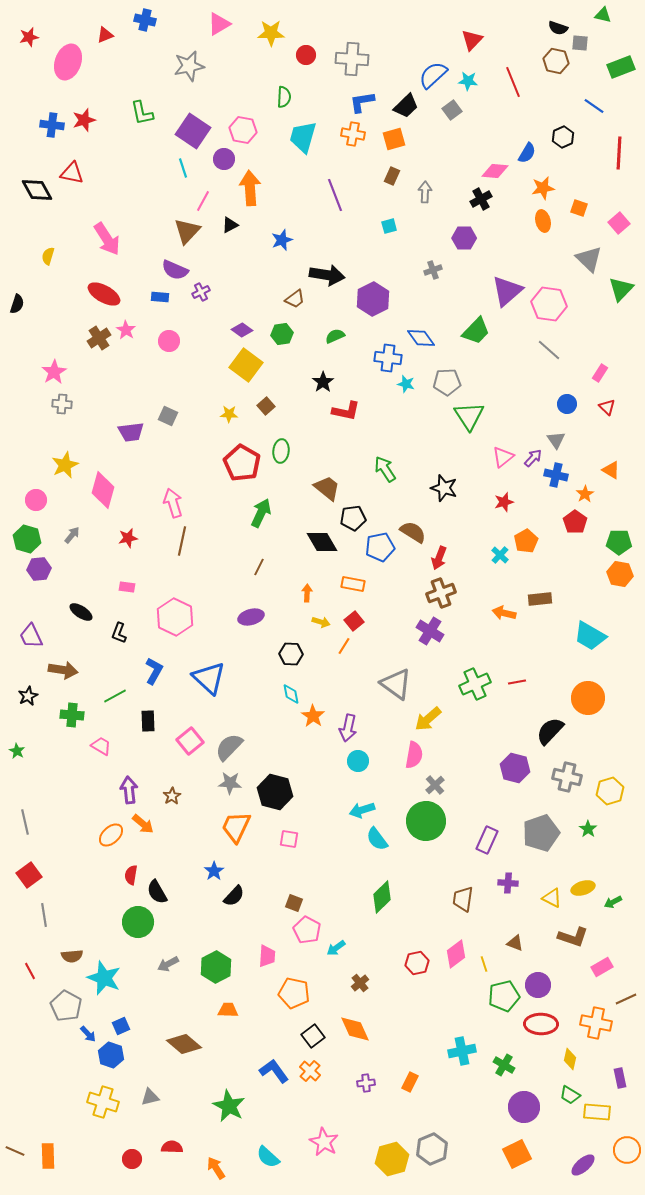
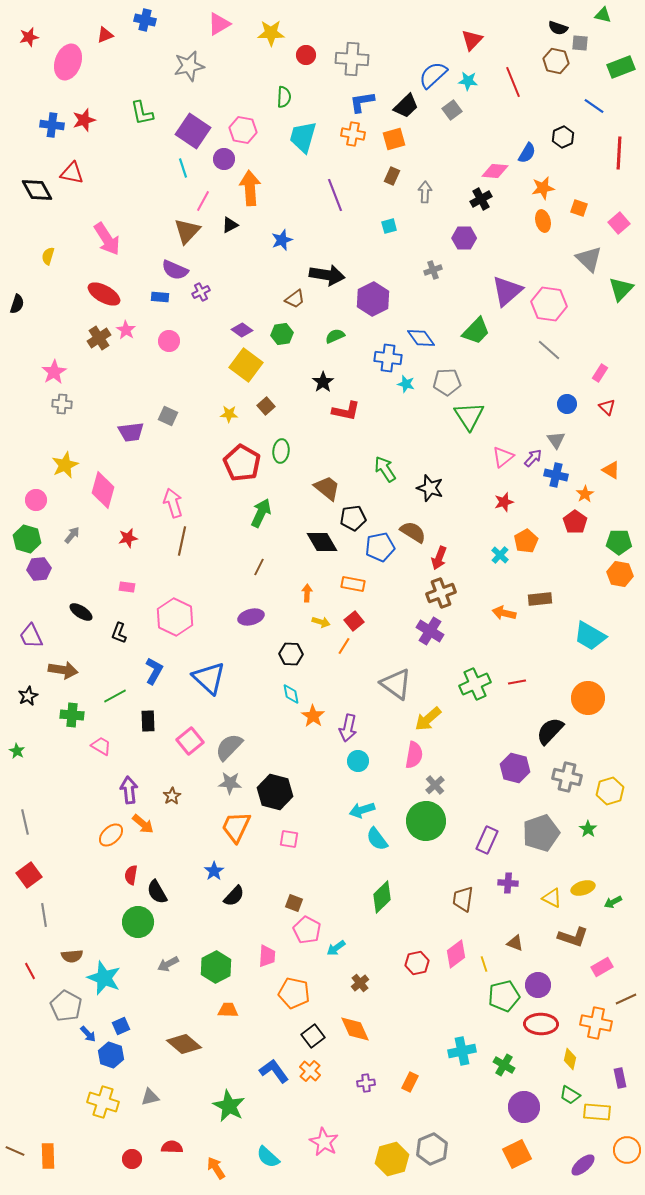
black star at (444, 488): moved 14 px left
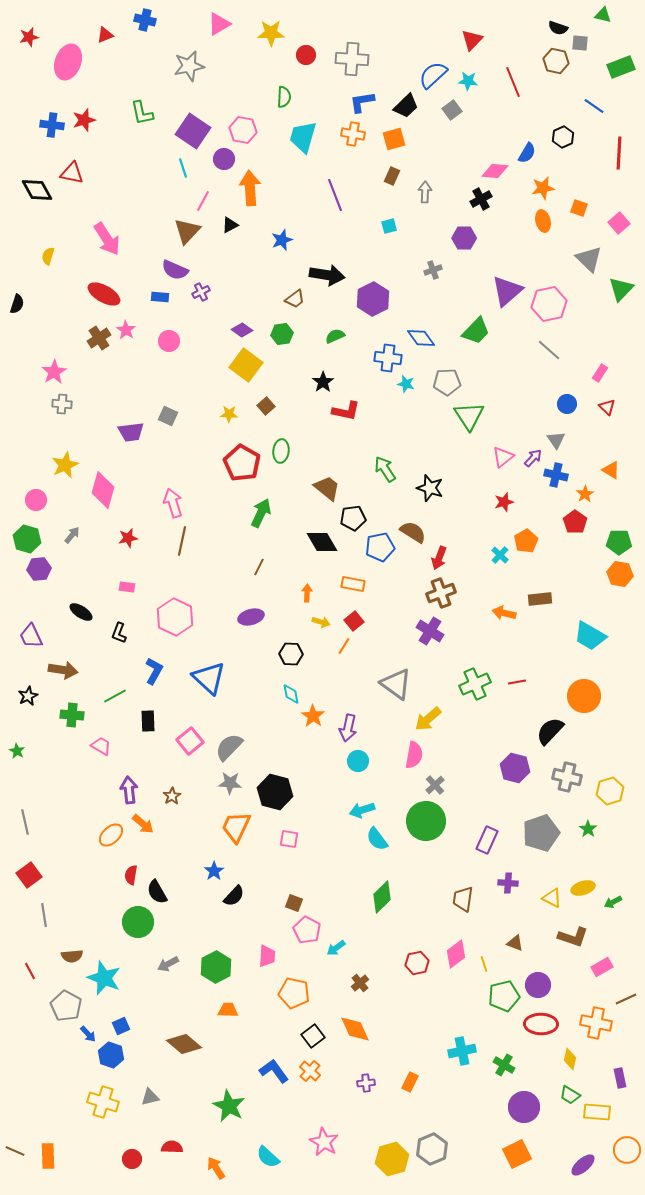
pink hexagon at (549, 304): rotated 20 degrees counterclockwise
orange circle at (588, 698): moved 4 px left, 2 px up
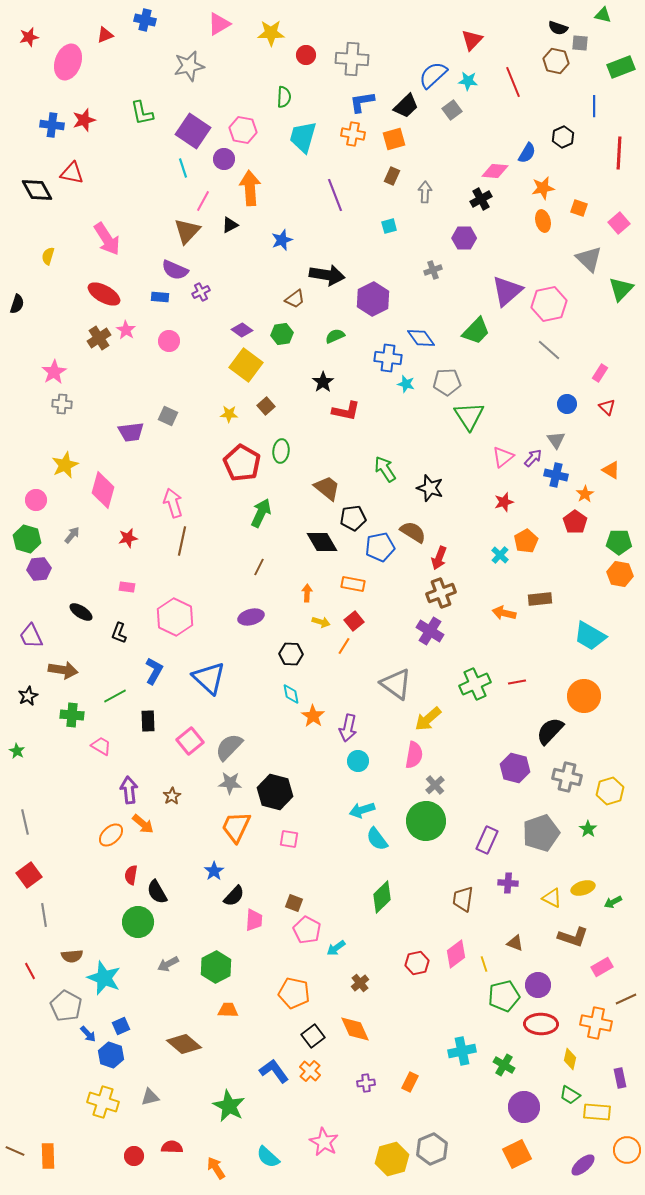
blue line at (594, 106): rotated 55 degrees clockwise
pink trapezoid at (267, 956): moved 13 px left, 36 px up
red circle at (132, 1159): moved 2 px right, 3 px up
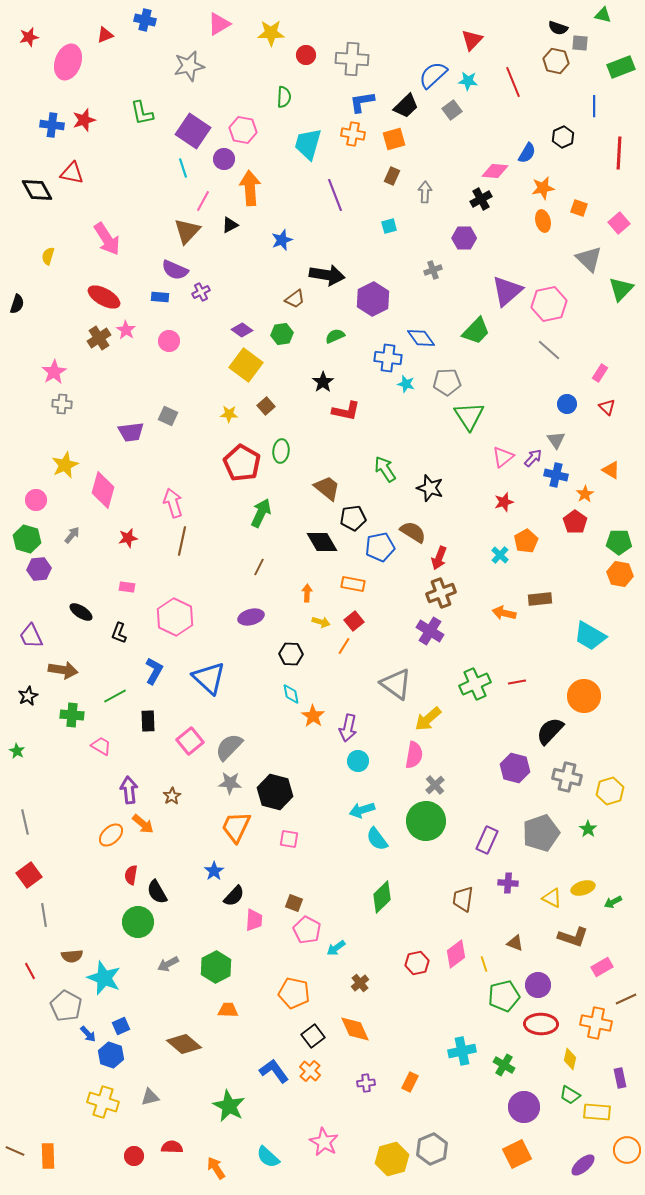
cyan trapezoid at (303, 137): moved 5 px right, 7 px down
red ellipse at (104, 294): moved 3 px down
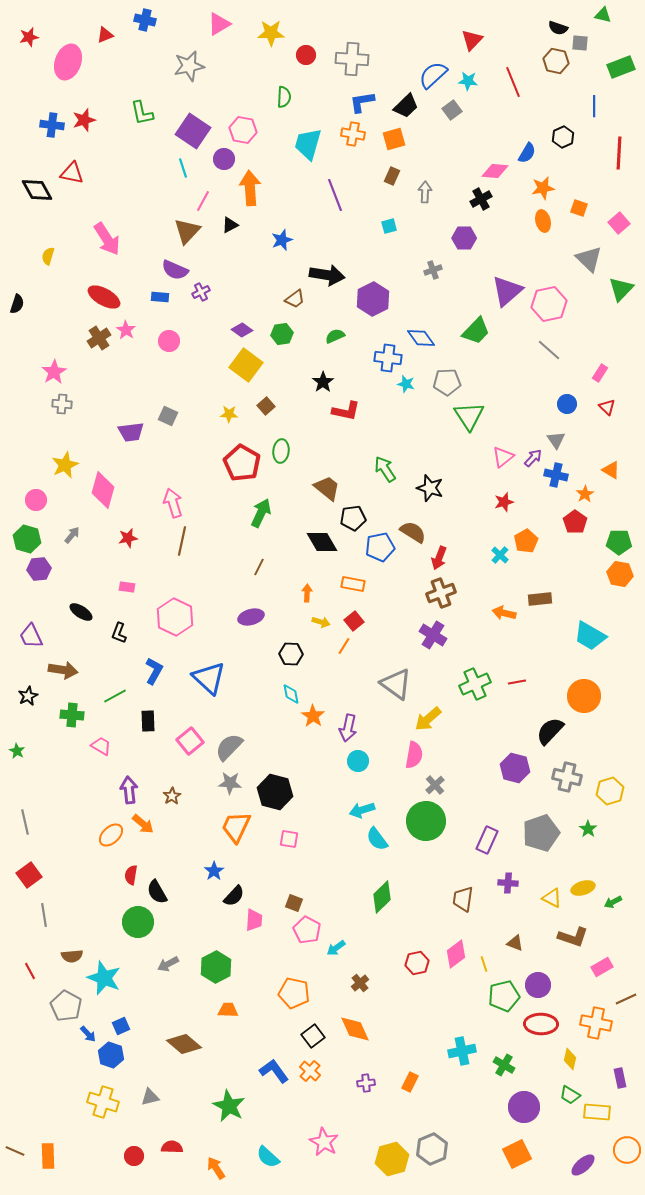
purple cross at (430, 631): moved 3 px right, 4 px down
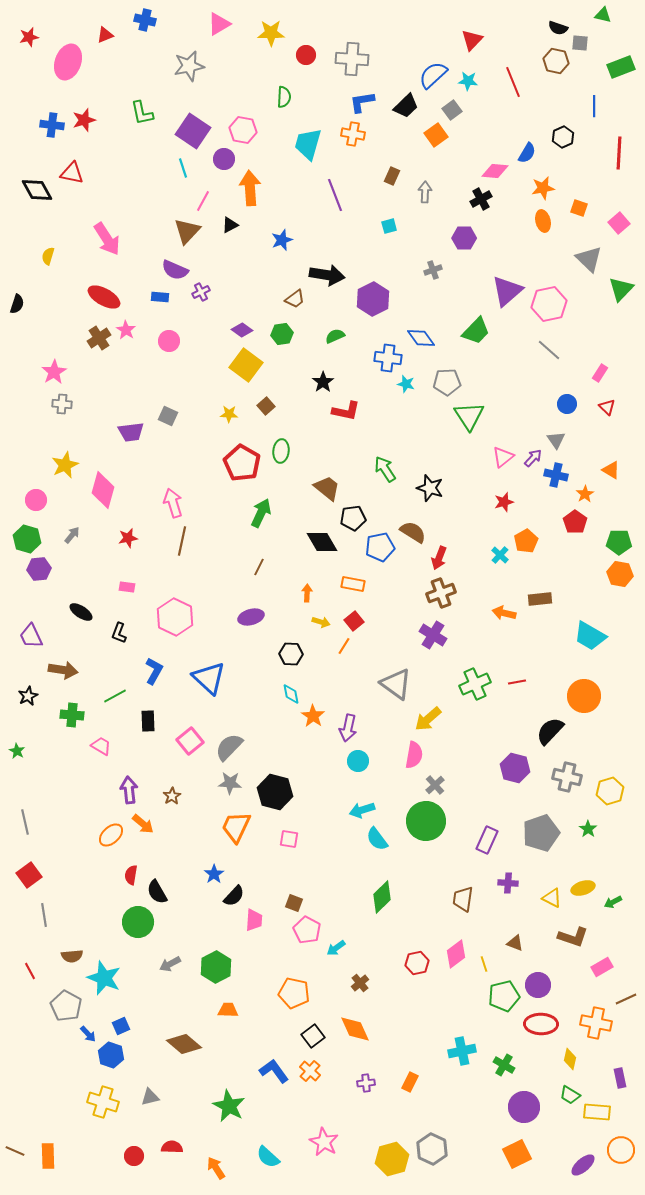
orange square at (394, 139): moved 42 px right, 4 px up; rotated 20 degrees counterclockwise
blue star at (214, 871): moved 3 px down
gray arrow at (168, 964): moved 2 px right
gray hexagon at (432, 1149): rotated 12 degrees counterclockwise
orange circle at (627, 1150): moved 6 px left
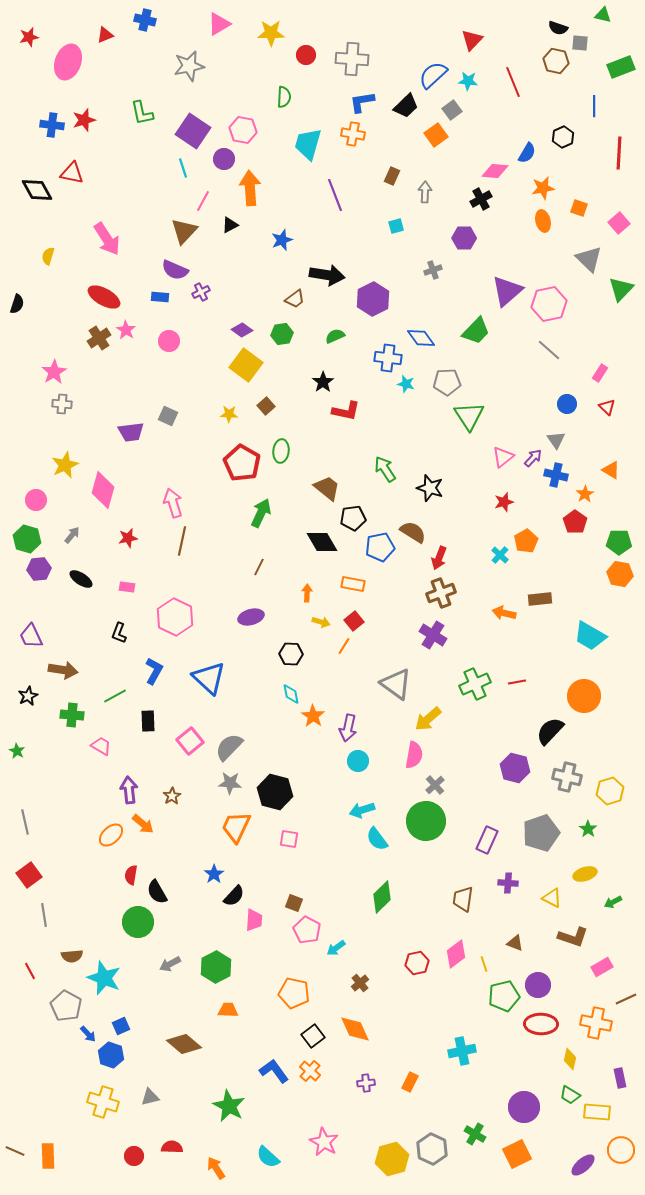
cyan square at (389, 226): moved 7 px right
brown triangle at (187, 231): moved 3 px left
black ellipse at (81, 612): moved 33 px up
yellow ellipse at (583, 888): moved 2 px right, 14 px up
green cross at (504, 1065): moved 29 px left, 69 px down
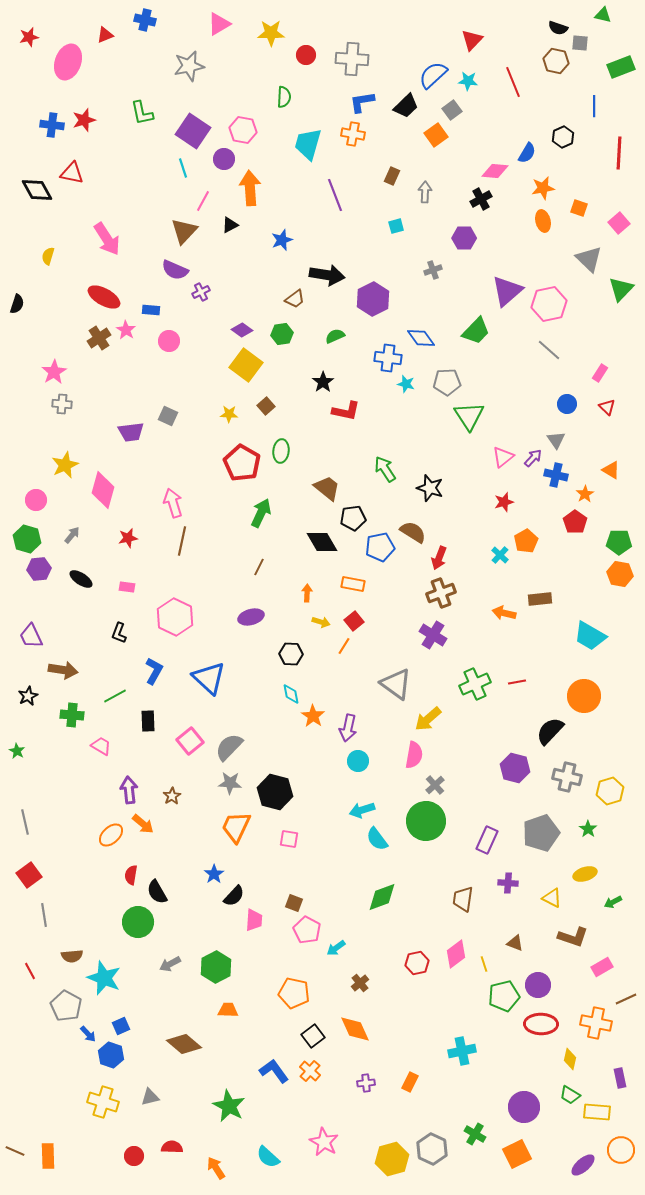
blue rectangle at (160, 297): moved 9 px left, 13 px down
green diamond at (382, 897): rotated 24 degrees clockwise
